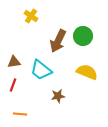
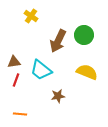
green circle: moved 1 px right, 1 px up
red line: moved 3 px right, 5 px up
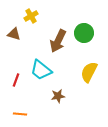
yellow cross: rotated 24 degrees clockwise
green circle: moved 2 px up
brown triangle: moved 28 px up; rotated 24 degrees clockwise
yellow semicircle: moved 2 px right; rotated 85 degrees counterclockwise
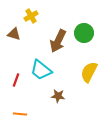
brown star: rotated 16 degrees clockwise
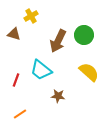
green circle: moved 2 px down
yellow semicircle: rotated 105 degrees clockwise
orange line: rotated 40 degrees counterclockwise
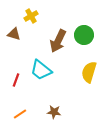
yellow semicircle: rotated 115 degrees counterclockwise
brown star: moved 4 px left, 16 px down
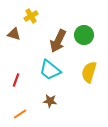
cyan trapezoid: moved 9 px right
brown star: moved 4 px left, 11 px up
